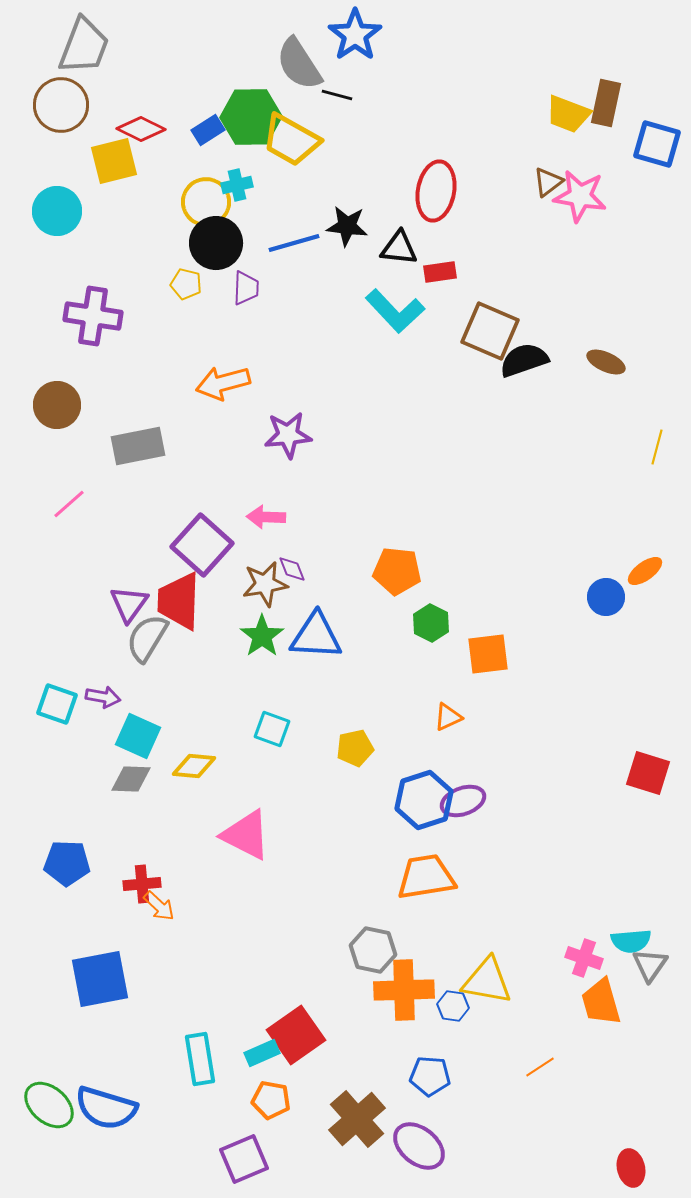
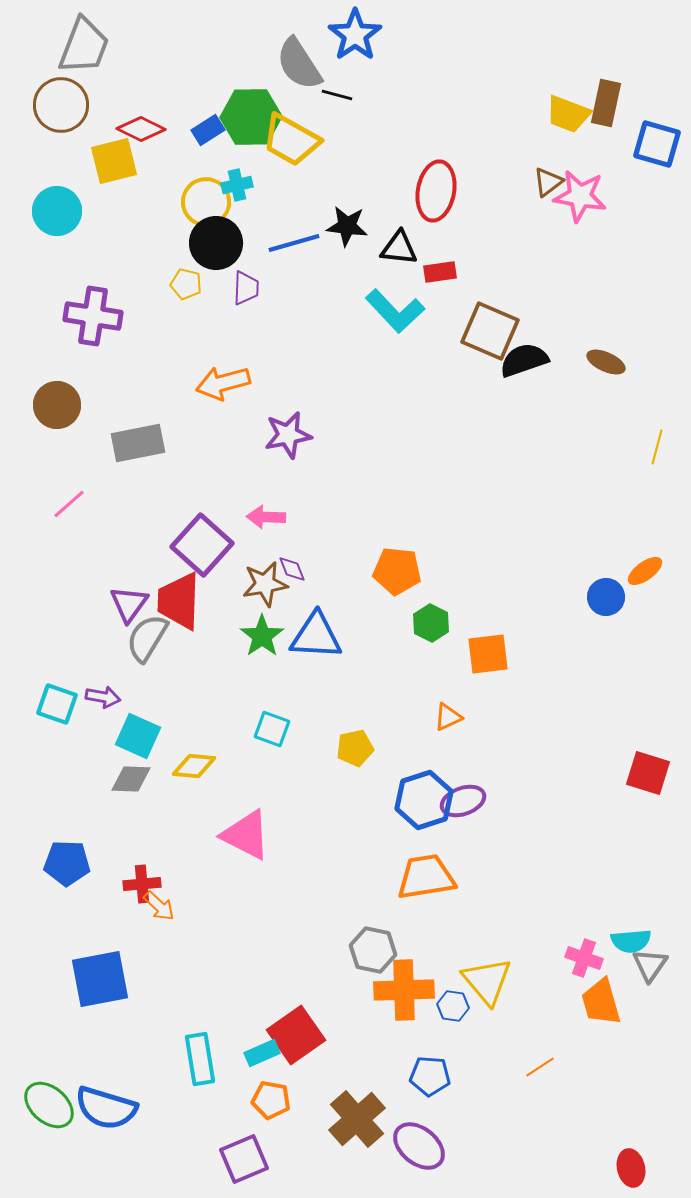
purple star at (288, 435): rotated 6 degrees counterclockwise
gray rectangle at (138, 446): moved 3 px up
yellow triangle at (487, 981): rotated 40 degrees clockwise
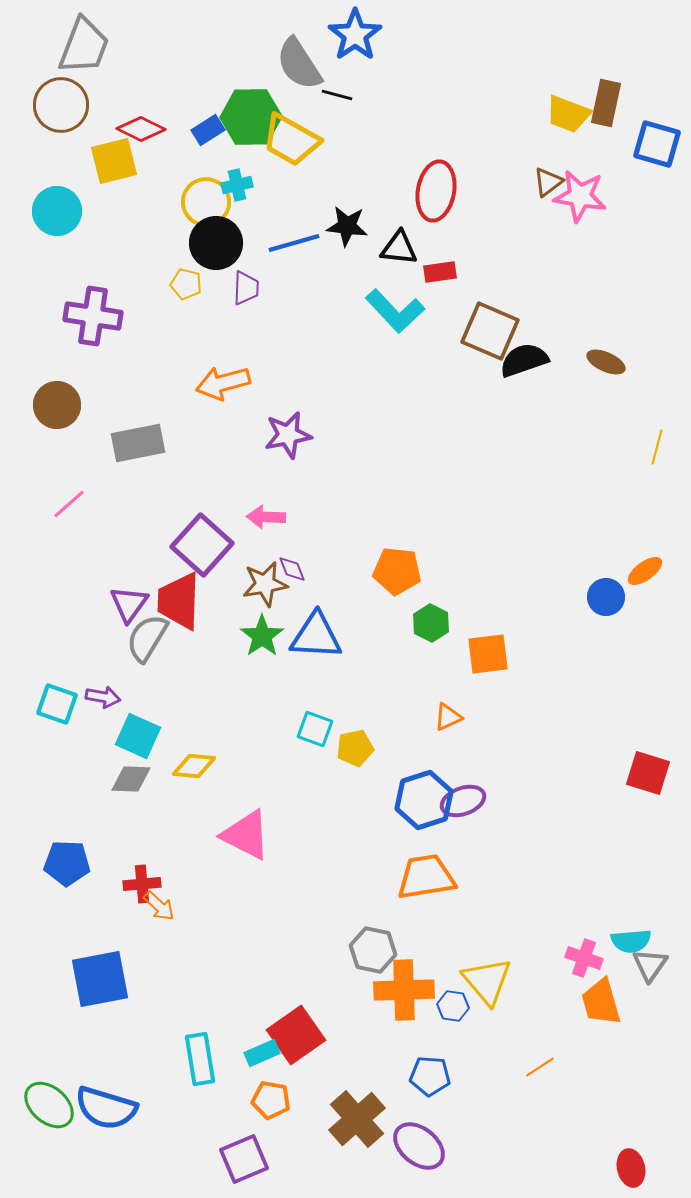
cyan square at (272, 729): moved 43 px right
